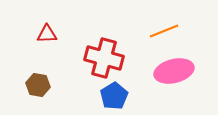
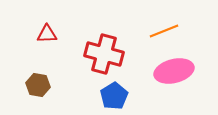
red cross: moved 4 px up
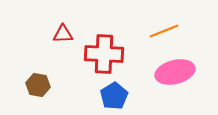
red triangle: moved 16 px right
red cross: rotated 12 degrees counterclockwise
pink ellipse: moved 1 px right, 1 px down
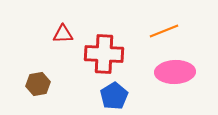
pink ellipse: rotated 12 degrees clockwise
brown hexagon: moved 1 px up; rotated 20 degrees counterclockwise
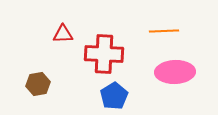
orange line: rotated 20 degrees clockwise
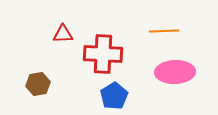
red cross: moved 1 px left
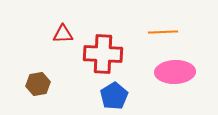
orange line: moved 1 px left, 1 px down
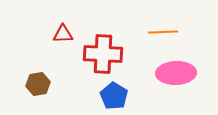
pink ellipse: moved 1 px right, 1 px down
blue pentagon: rotated 8 degrees counterclockwise
